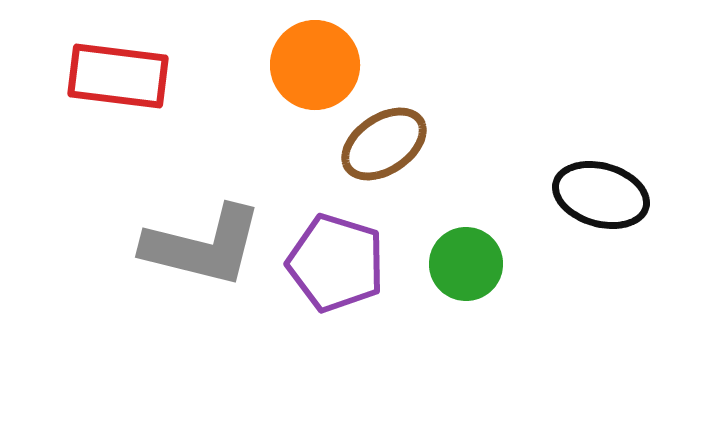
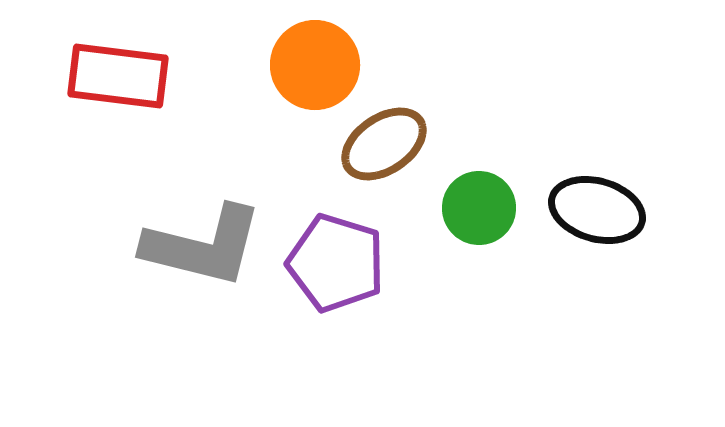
black ellipse: moved 4 px left, 15 px down
green circle: moved 13 px right, 56 px up
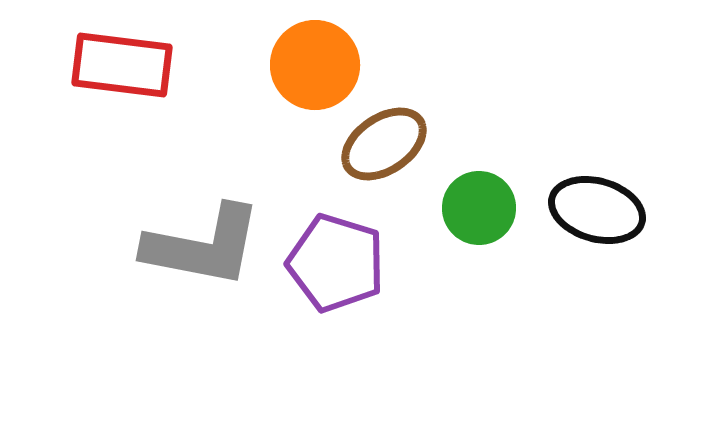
red rectangle: moved 4 px right, 11 px up
gray L-shape: rotated 3 degrees counterclockwise
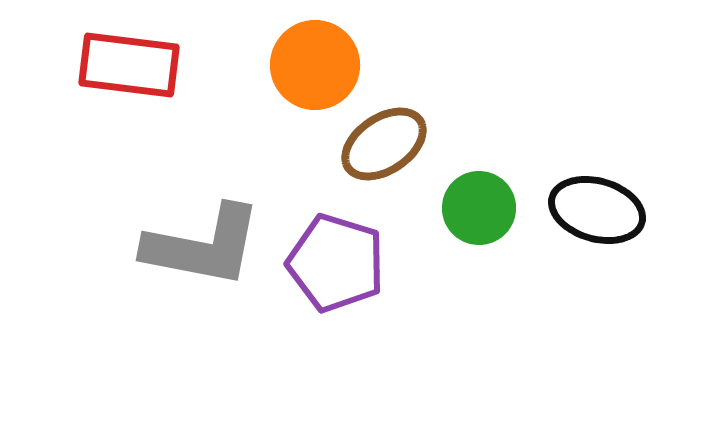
red rectangle: moved 7 px right
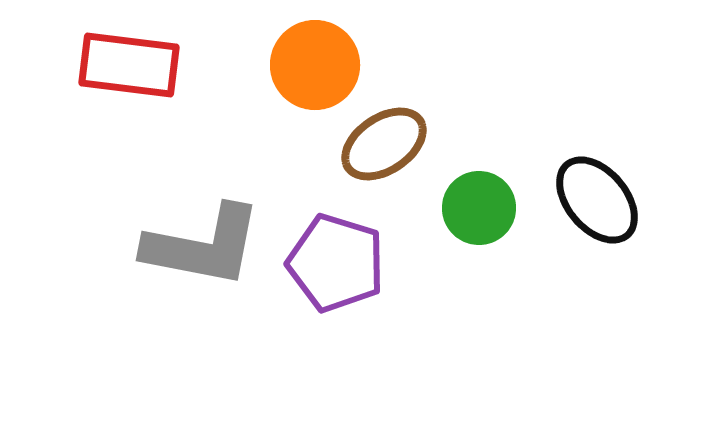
black ellipse: moved 10 px up; rotated 34 degrees clockwise
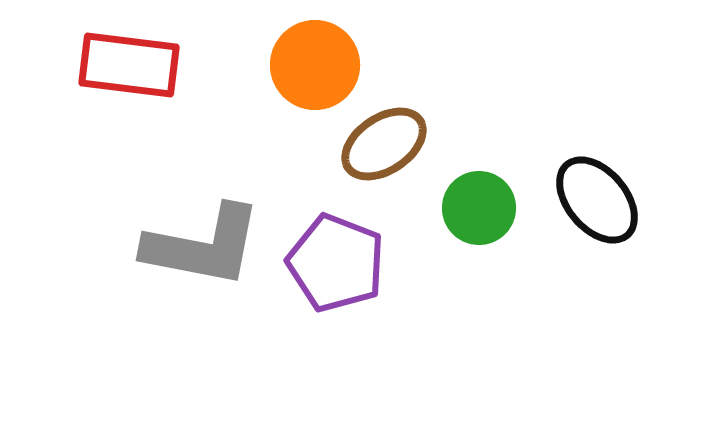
purple pentagon: rotated 4 degrees clockwise
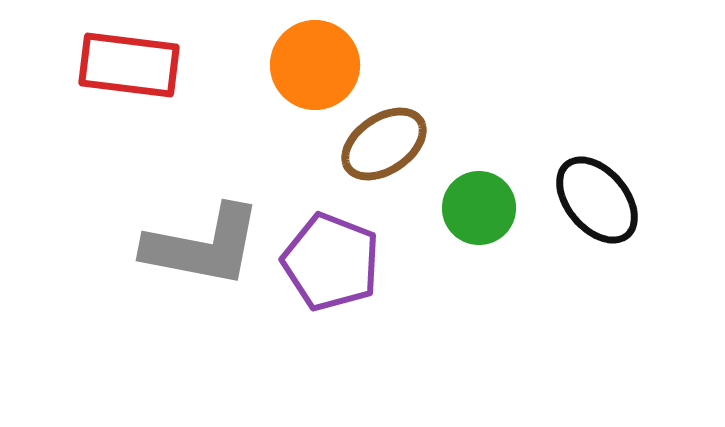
purple pentagon: moved 5 px left, 1 px up
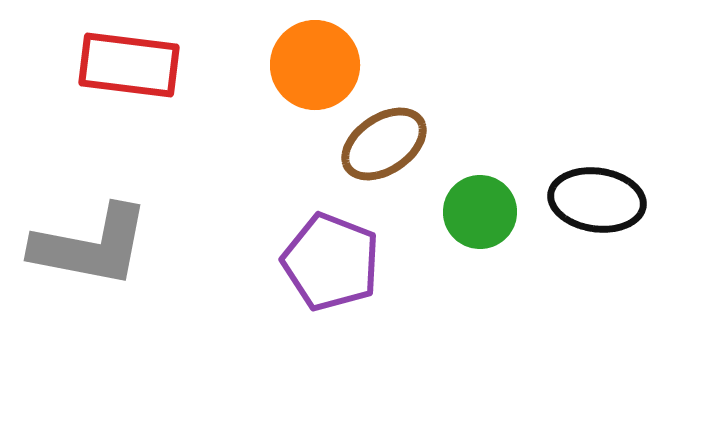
black ellipse: rotated 42 degrees counterclockwise
green circle: moved 1 px right, 4 px down
gray L-shape: moved 112 px left
